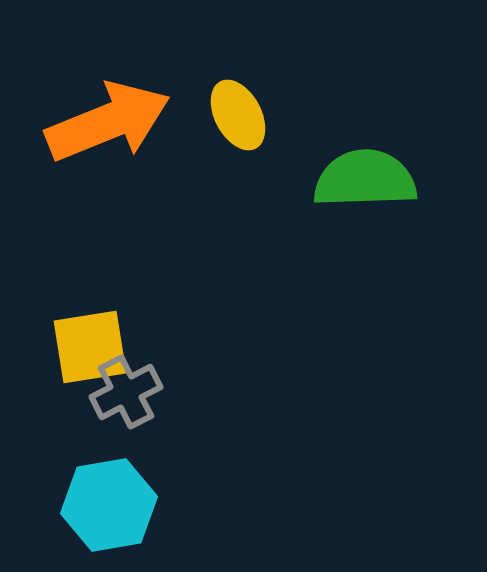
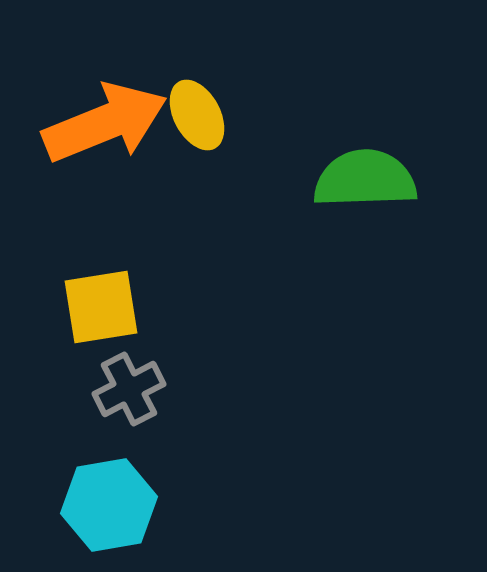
yellow ellipse: moved 41 px left
orange arrow: moved 3 px left, 1 px down
yellow square: moved 11 px right, 40 px up
gray cross: moved 3 px right, 3 px up
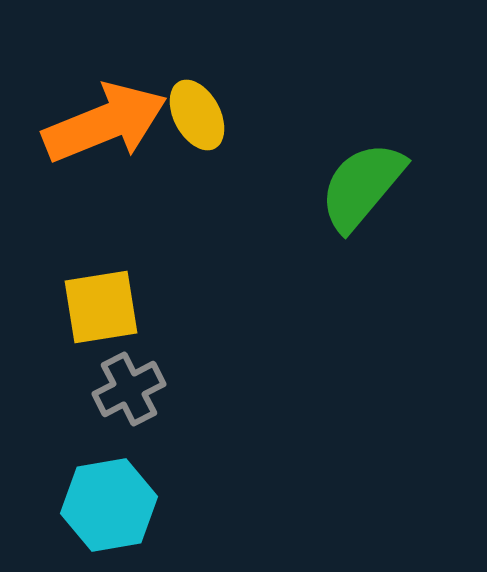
green semicircle: moved 3 px left, 7 px down; rotated 48 degrees counterclockwise
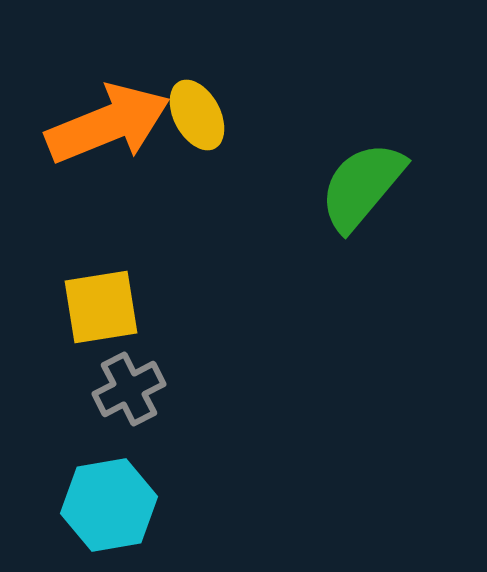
orange arrow: moved 3 px right, 1 px down
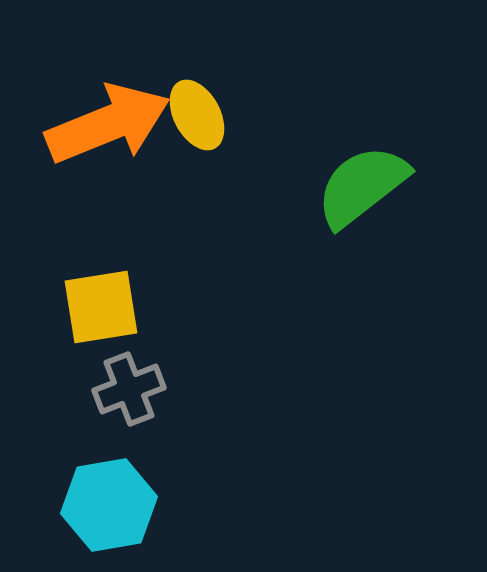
green semicircle: rotated 12 degrees clockwise
gray cross: rotated 6 degrees clockwise
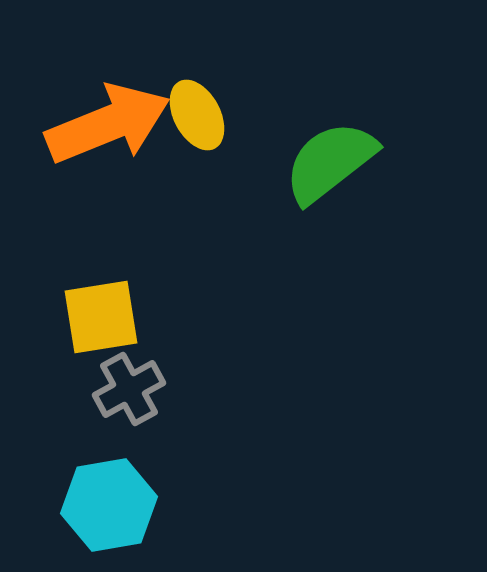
green semicircle: moved 32 px left, 24 px up
yellow square: moved 10 px down
gray cross: rotated 8 degrees counterclockwise
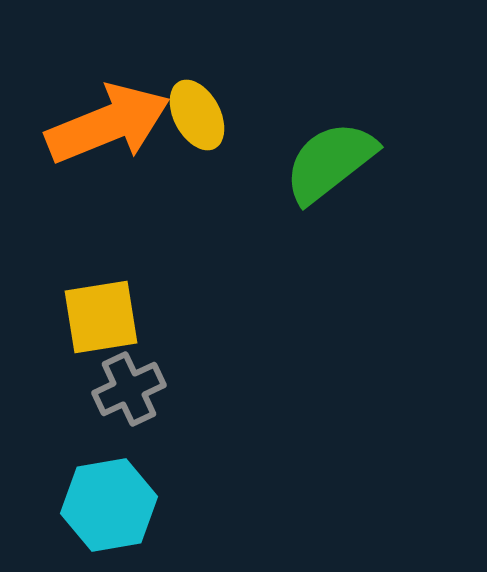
gray cross: rotated 4 degrees clockwise
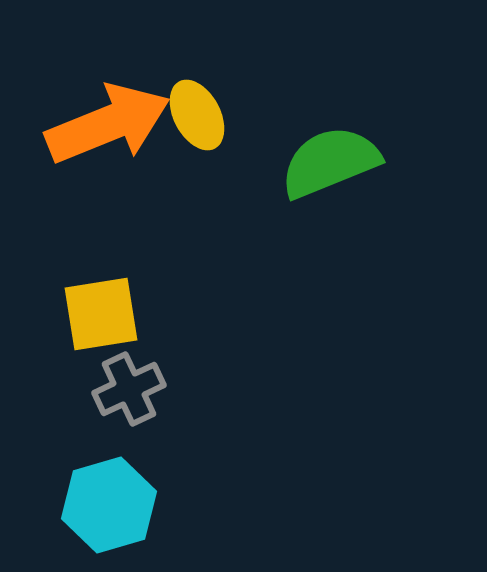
green semicircle: rotated 16 degrees clockwise
yellow square: moved 3 px up
cyan hexagon: rotated 6 degrees counterclockwise
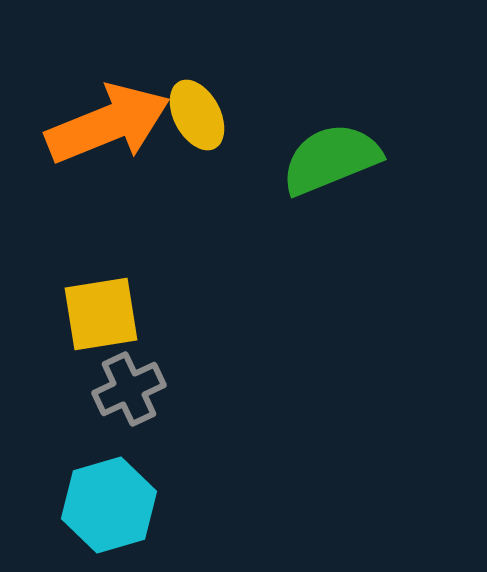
green semicircle: moved 1 px right, 3 px up
